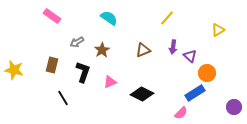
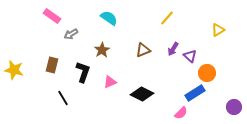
gray arrow: moved 6 px left, 8 px up
purple arrow: moved 2 px down; rotated 24 degrees clockwise
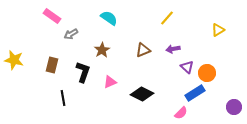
purple arrow: rotated 48 degrees clockwise
purple triangle: moved 3 px left, 11 px down
yellow star: moved 10 px up
black line: rotated 21 degrees clockwise
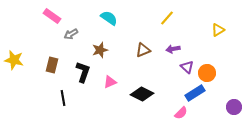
brown star: moved 2 px left; rotated 14 degrees clockwise
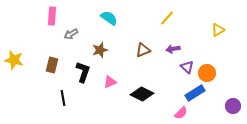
pink rectangle: rotated 60 degrees clockwise
purple circle: moved 1 px left, 1 px up
